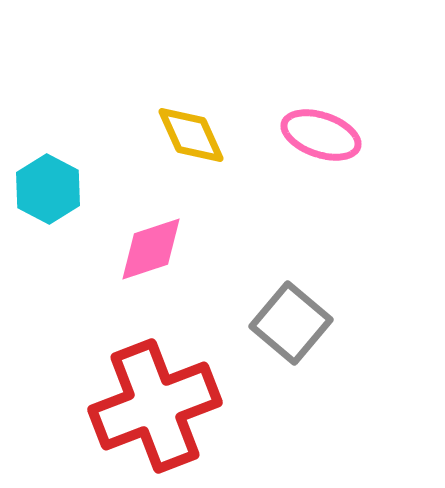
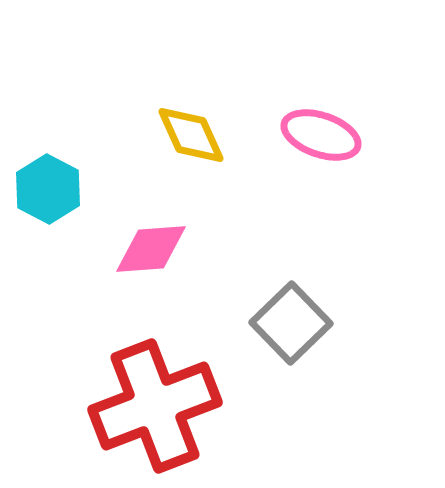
pink diamond: rotated 14 degrees clockwise
gray square: rotated 6 degrees clockwise
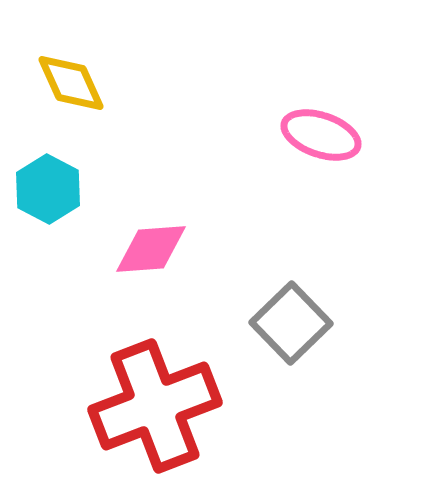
yellow diamond: moved 120 px left, 52 px up
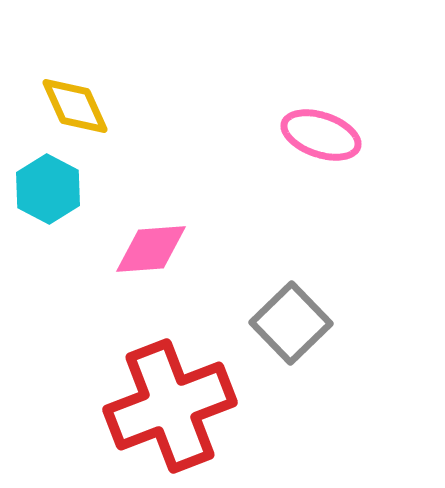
yellow diamond: moved 4 px right, 23 px down
red cross: moved 15 px right
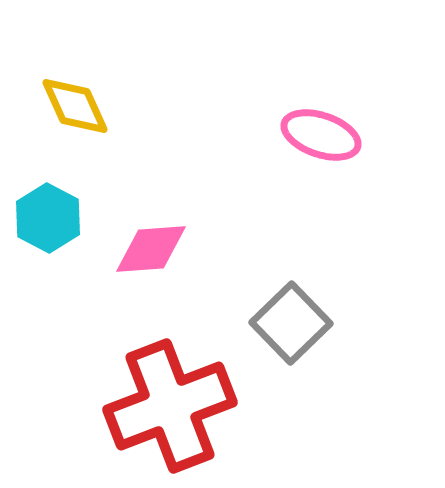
cyan hexagon: moved 29 px down
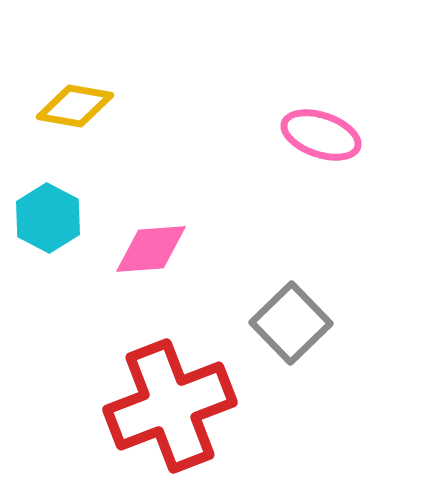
yellow diamond: rotated 56 degrees counterclockwise
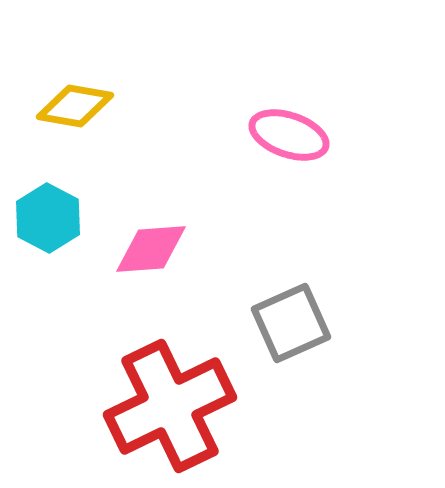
pink ellipse: moved 32 px left
gray square: rotated 20 degrees clockwise
red cross: rotated 5 degrees counterclockwise
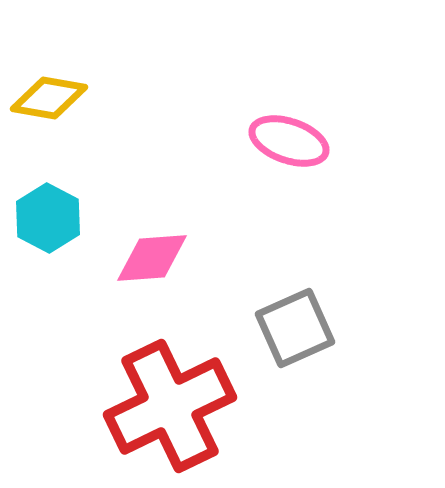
yellow diamond: moved 26 px left, 8 px up
pink ellipse: moved 6 px down
pink diamond: moved 1 px right, 9 px down
gray square: moved 4 px right, 5 px down
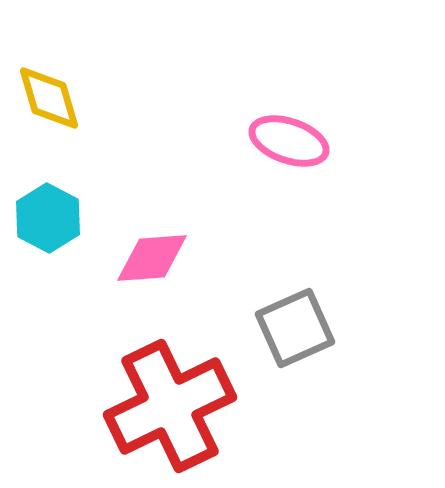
yellow diamond: rotated 64 degrees clockwise
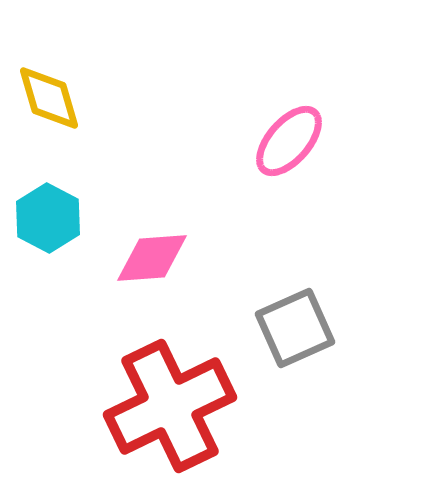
pink ellipse: rotated 68 degrees counterclockwise
